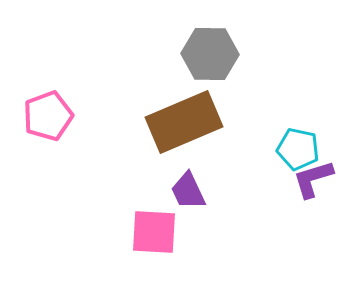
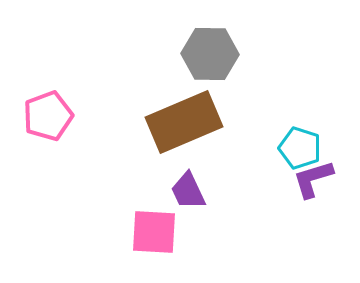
cyan pentagon: moved 2 px right, 1 px up; rotated 6 degrees clockwise
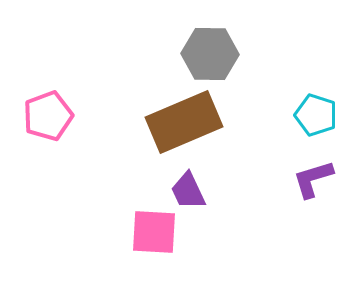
cyan pentagon: moved 16 px right, 33 px up
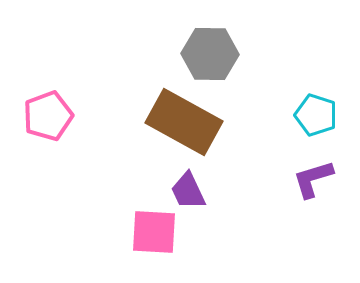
brown rectangle: rotated 52 degrees clockwise
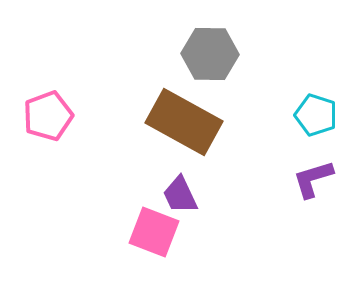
purple trapezoid: moved 8 px left, 4 px down
pink square: rotated 18 degrees clockwise
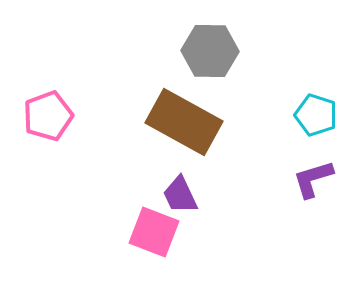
gray hexagon: moved 3 px up
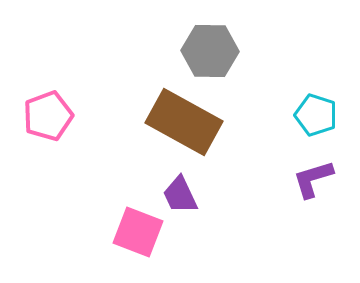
pink square: moved 16 px left
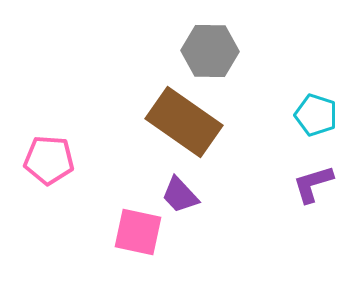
pink pentagon: moved 1 px right, 44 px down; rotated 24 degrees clockwise
brown rectangle: rotated 6 degrees clockwise
purple L-shape: moved 5 px down
purple trapezoid: rotated 18 degrees counterclockwise
pink square: rotated 9 degrees counterclockwise
